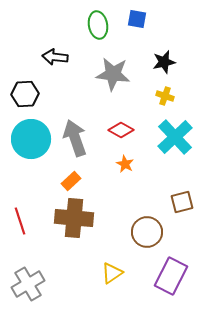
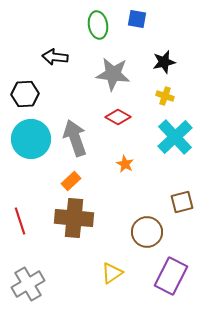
red diamond: moved 3 px left, 13 px up
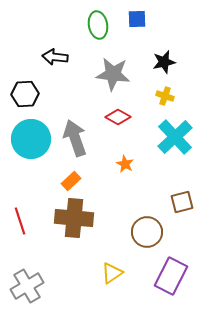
blue square: rotated 12 degrees counterclockwise
gray cross: moved 1 px left, 2 px down
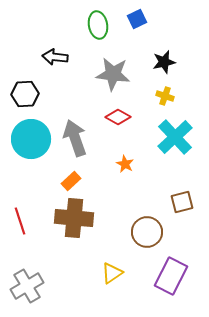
blue square: rotated 24 degrees counterclockwise
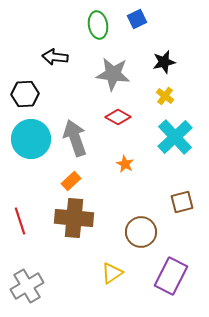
yellow cross: rotated 18 degrees clockwise
brown circle: moved 6 px left
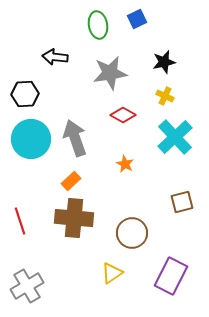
gray star: moved 3 px left, 1 px up; rotated 16 degrees counterclockwise
yellow cross: rotated 12 degrees counterclockwise
red diamond: moved 5 px right, 2 px up
brown circle: moved 9 px left, 1 px down
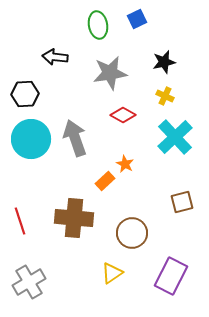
orange rectangle: moved 34 px right
gray cross: moved 2 px right, 4 px up
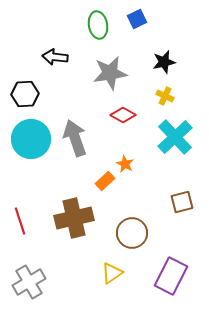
brown cross: rotated 18 degrees counterclockwise
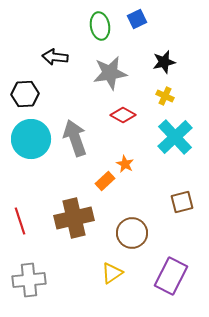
green ellipse: moved 2 px right, 1 px down
gray cross: moved 2 px up; rotated 24 degrees clockwise
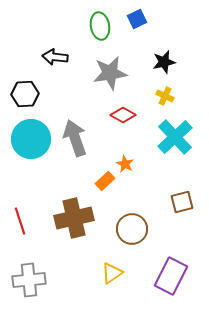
brown circle: moved 4 px up
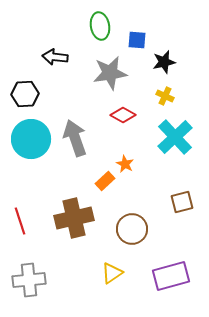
blue square: moved 21 px down; rotated 30 degrees clockwise
purple rectangle: rotated 48 degrees clockwise
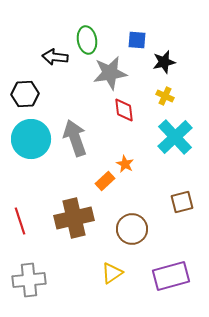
green ellipse: moved 13 px left, 14 px down
red diamond: moved 1 px right, 5 px up; rotated 55 degrees clockwise
